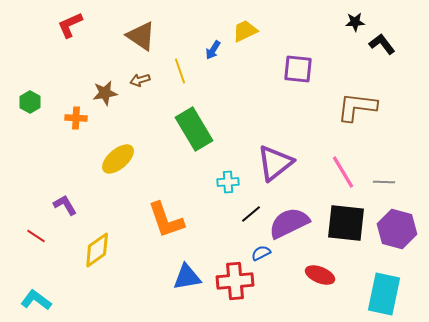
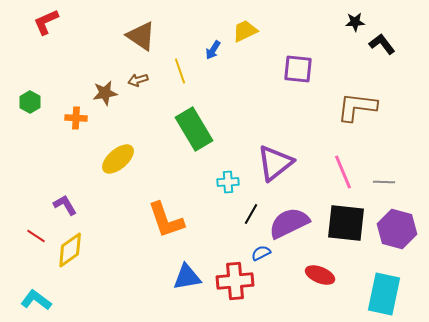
red L-shape: moved 24 px left, 3 px up
brown arrow: moved 2 px left
pink line: rotated 8 degrees clockwise
black line: rotated 20 degrees counterclockwise
yellow diamond: moved 27 px left
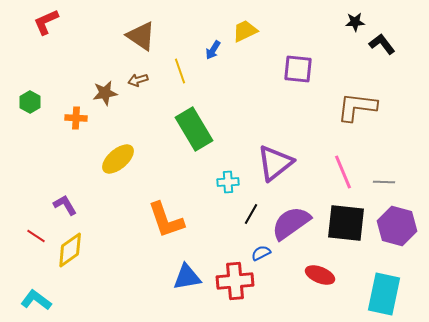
purple semicircle: moved 2 px right; rotated 9 degrees counterclockwise
purple hexagon: moved 3 px up
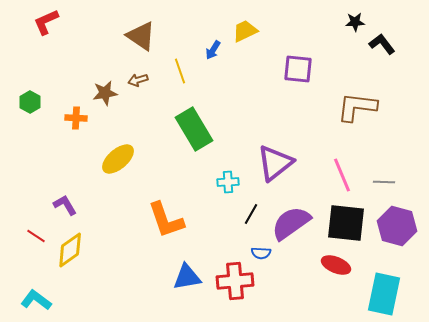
pink line: moved 1 px left, 3 px down
blue semicircle: rotated 150 degrees counterclockwise
red ellipse: moved 16 px right, 10 px up
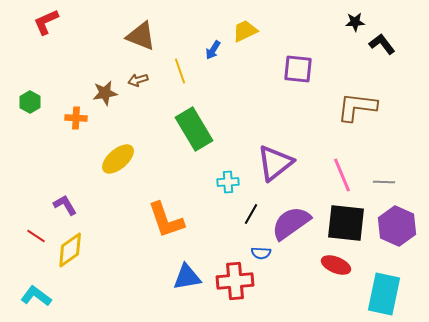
brown triangle: rotated 12 degrees counterclockwise
purple hexagon: rotated 9 degrees clockwise
cyan L-shape: moved 4 px up
